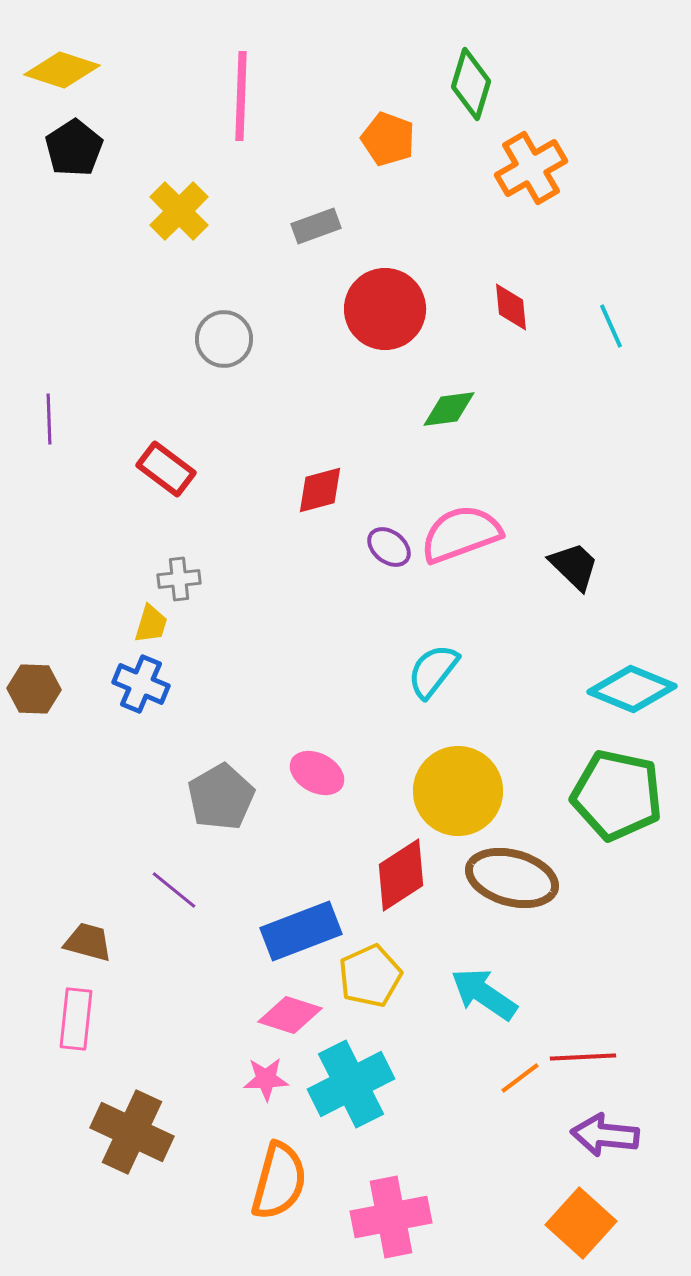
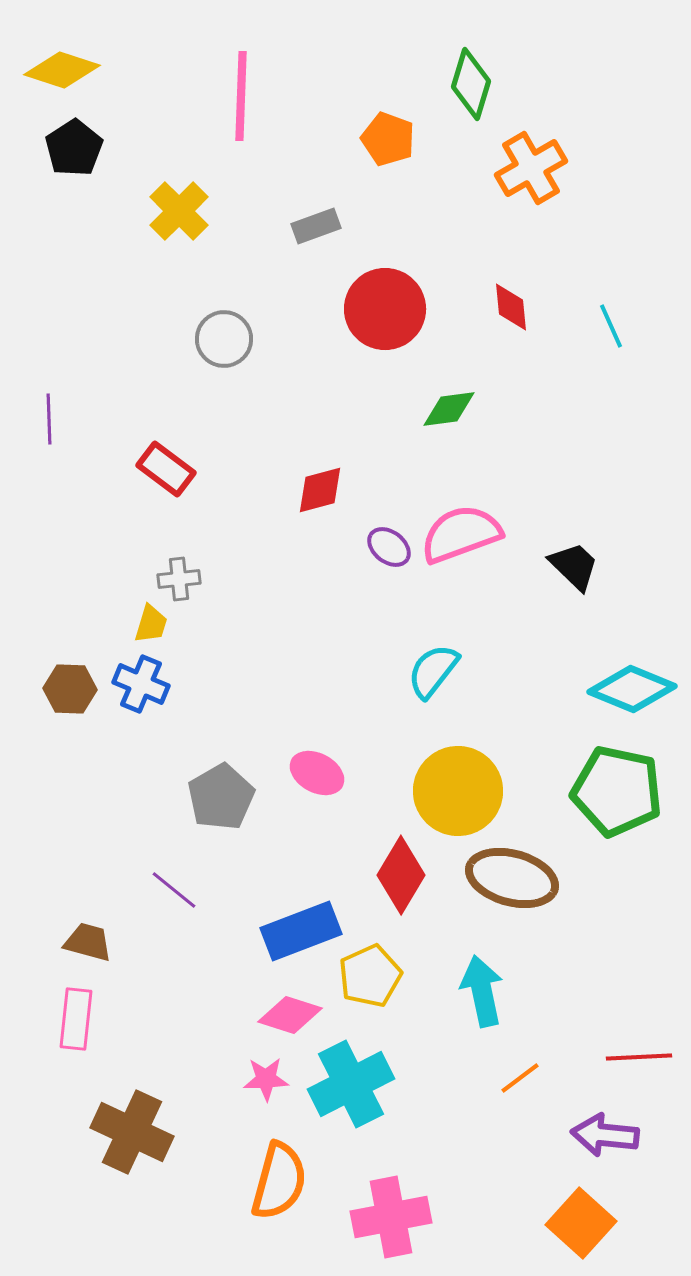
brown hexagon at (34, 689): moved 36 px right
green pentagon at (617, 795): moved 4 px up
red diamond at (401, 875): rotated 26 degrees counterclockwise
cyan arrow at (484, 994): moved 2 px left, 3 px up; rotated 44 degrees clockwise
red line at (583, 1057): moved 56 px right
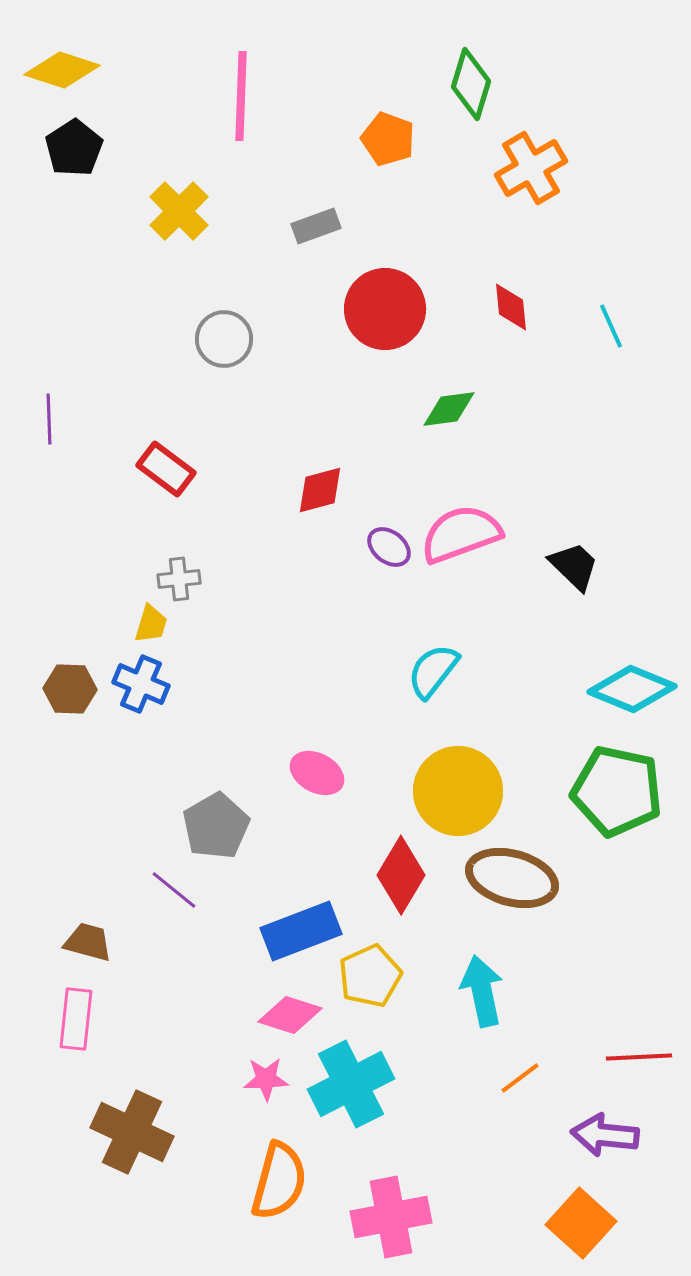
gray pentagon at (221, 797): moved 5 px left, 29 px down
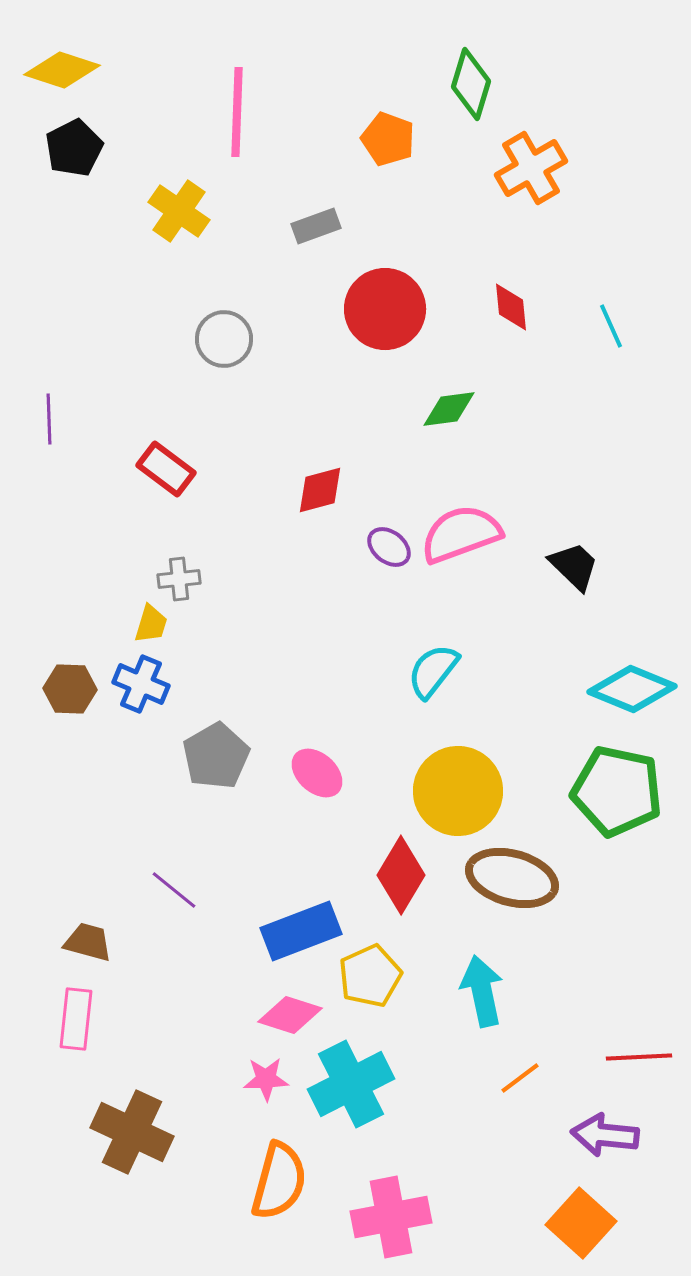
pink line at (241, 96): moved 4 px left, 16 px down
black pentagon at (74, 148): rotated 6 degrees clockwise
yellow cross at (179, 211): rotated 10 degrees counterclockwise
pink ellipse at (317, 773): rotated 14 degrees clockwise
gray pentagon at (216, 826): moved 70 px up
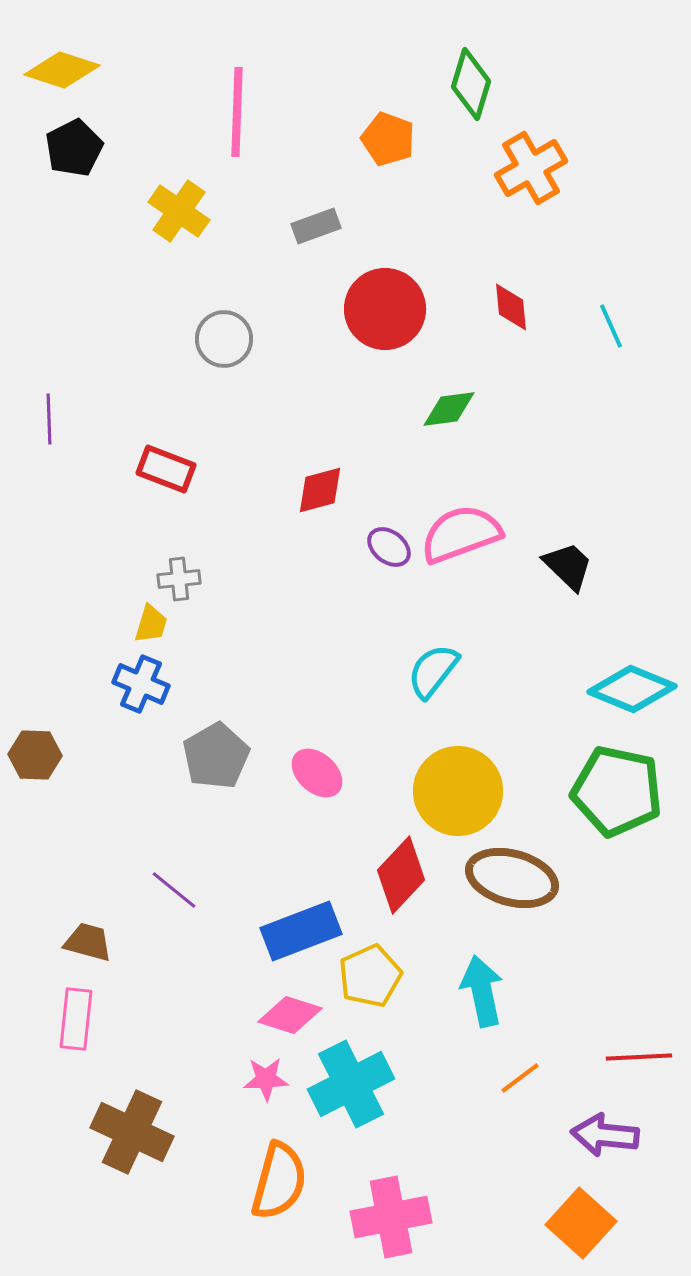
red rectangle at (166, 469): rotated 16 degrees counterclockwise
black trapezoid at (574, 566): moved 6 px left
brown hexagon at (70, 689): moved 35 px left, 66 px down
red diamond at (401, 875): rotated 12 degrees clockwise
